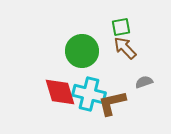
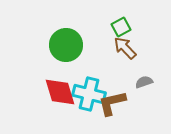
green square: rotated 18 degrees counterclockwise
green circle: moved 16 px left, 6 px up
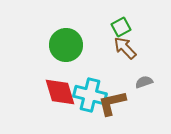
cyan cross: moved 1 px right, 1 px down
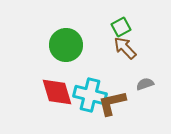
gray semicircle: moved 1 px right, 2 px down
red diamond: moved 3 px left
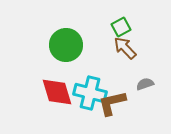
cyan cross: moved 2 px up
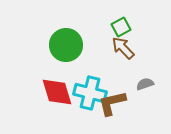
brown arrow: moved 2 px left
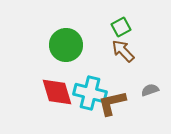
brown arrow: moved 3 px down
gray semicircle: moved 5 px right, 6 px down
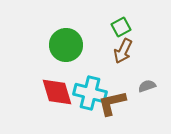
brown arrow: rotated 110 degrees counterclockwise
gray semicircle: moved 3 px left, 4 px up
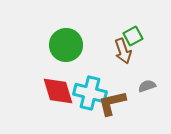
green square: moved 12 px right, 9 px down
brown arrow: rotated 45 degrees counterclockwise
red diamond: moved 1 px right, 1 px up
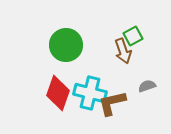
red diamond: moved 2 px down; rotated 36 degrees clockwise
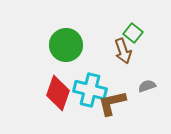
green square: moved 3 px up; rotated 24 degrees counterclockwise
cyan cross: moved 3 px up
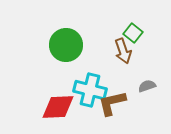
red diamond: moved 14 px down; rotated 68 degrees clockwise
